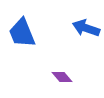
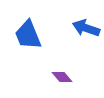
blue trapezoid: moved 6 px right, 2 px down
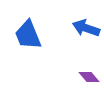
purple diamond: moved 27 px right
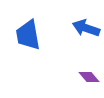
blue trapezoid: rotated 12 degrees clockwise
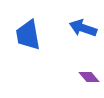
blue arrow: moved 3 px left
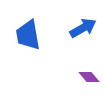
blue arrow: rotated 132 degrees clockwise
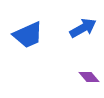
blue trapezoid: rotated 104 degrees counterclockwise
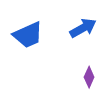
purple diamond: rotated 65 degrees clockwise
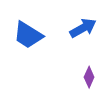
blue trapezoid: rotated 56 degrees clockwise
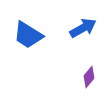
purple diamond: rotated 15 degrees clockwise
